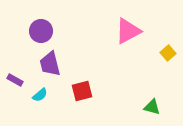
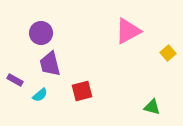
purple circle: moved 2 px down
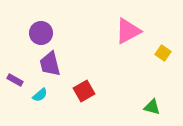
yellow square: moved 5 px left; rotated 14 degrees counterclockwise
red square: moved 2 px right; rotated 15 degrees counterclockwise
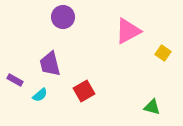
purple circle: moved 22 px right, 16 px up
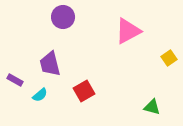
yellow square: moved 6 px right, 5 px down; rotated 21 degrees clockwise
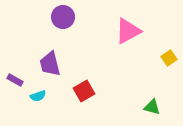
cyan semicircle: moved 2 px left, 1 px down; rotated 21 degrees clockwise
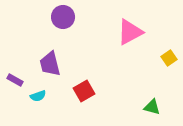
pink triangle: moved 2 px right, 1 px down
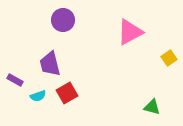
purple circle: moved 3 px down
red square: moved 17 px left, 2 px down
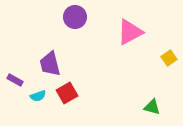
purple circle: moved 12 px right, 3 px up
